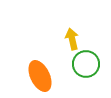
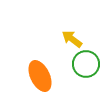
yellow arrow: rotated 40 degrees counterclockwise
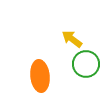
orange ellipse: rotated 20 degrees clockwise
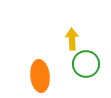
yellow arrow: rotated 50 degrees clockwise
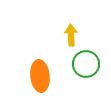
yellow arrow: moved 1 px left, 4 px up
